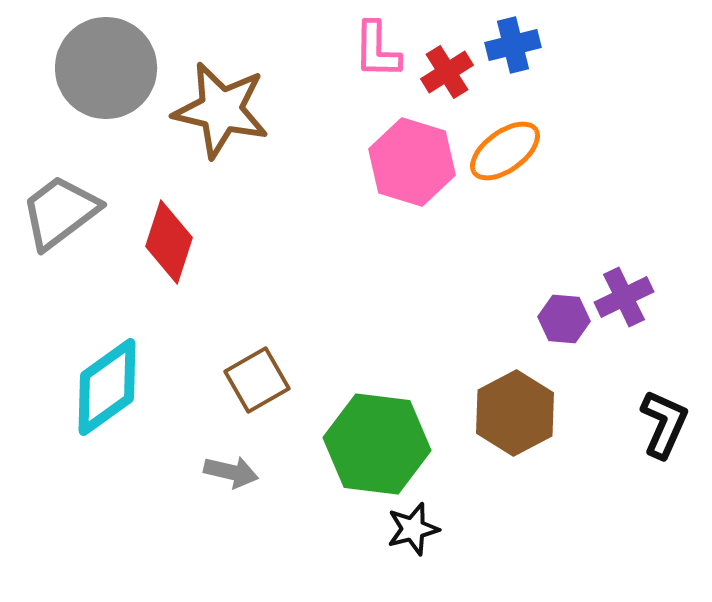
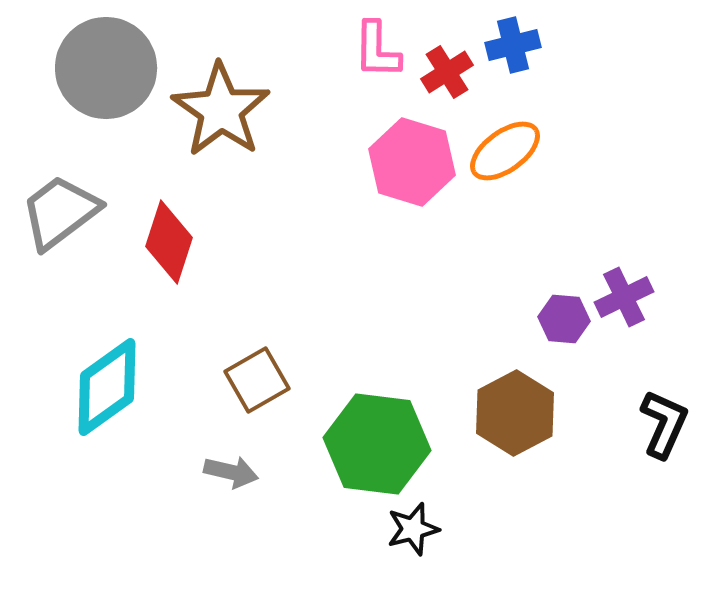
brown star: rotated 22 degrees clockwise
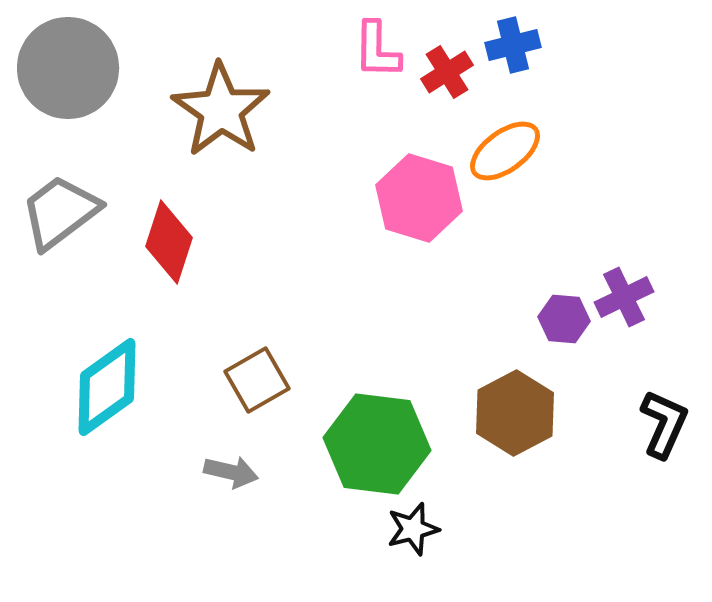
gray circle: moved 38 px left
pink hexagon: moved 7 px right, 36 px down
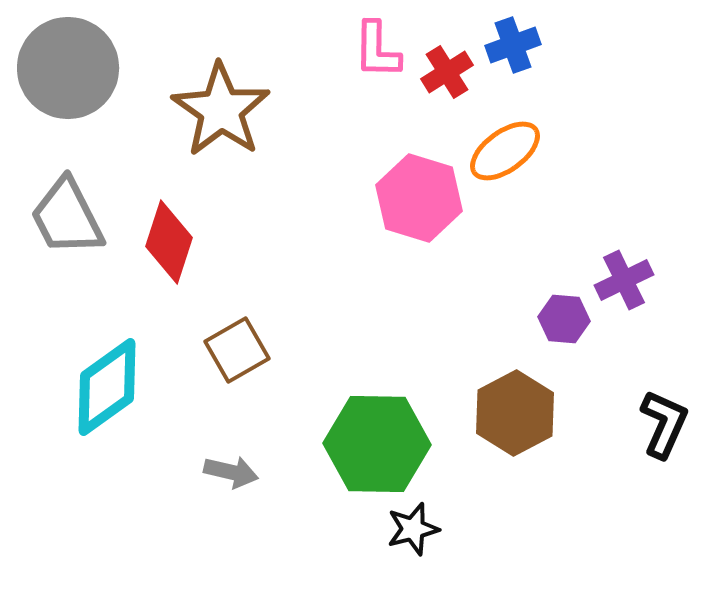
blue cross: rotated 6 degrees counterclockwise
gray trapezoid: moved 7 px right, 5 px down; rotated 80 degrees counterclockwise
purple cross: moved 17 px up
brown square: moved 20 px left, 30 px up
green hexagon: rotated 6 degrees counterclockwise
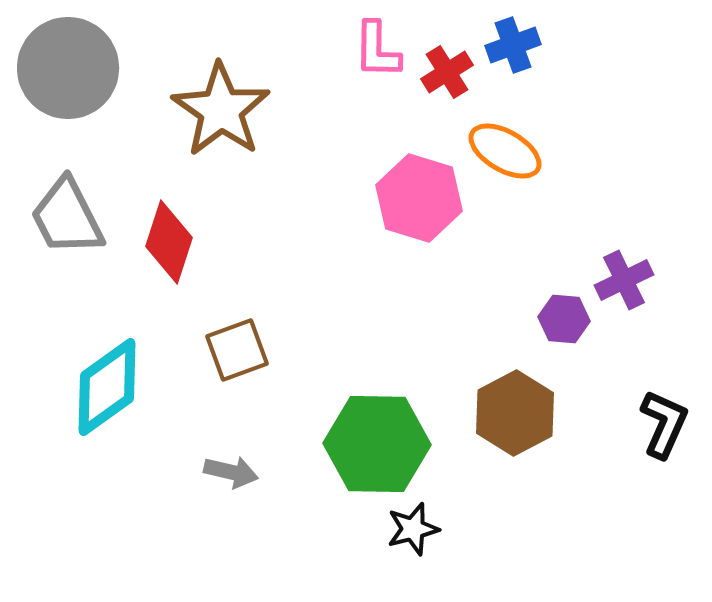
orange ellipse: rotated 66 degrees clockwise
brown square: rotated 10 degrees clockwise
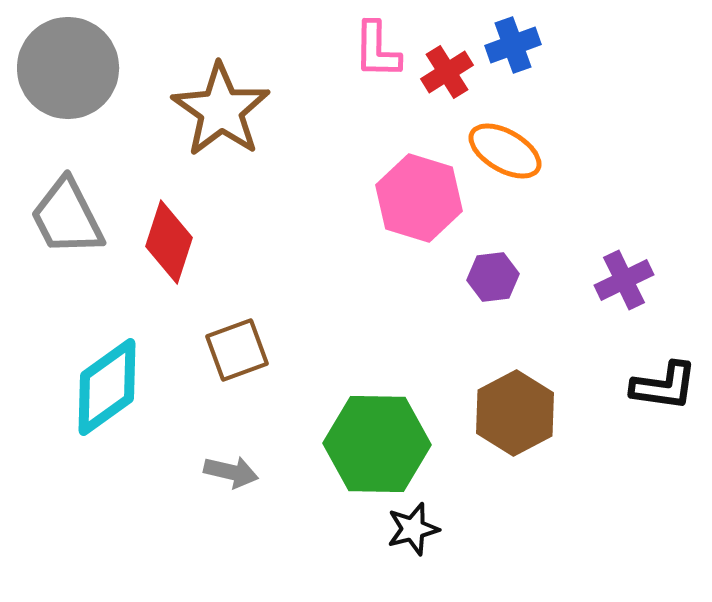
purple hexagon: moved 71 px left, 42 px up; rotated 12 degrees counterclockwise
black L-shape: moved 38 px up; rotated 74 degrees clockwise
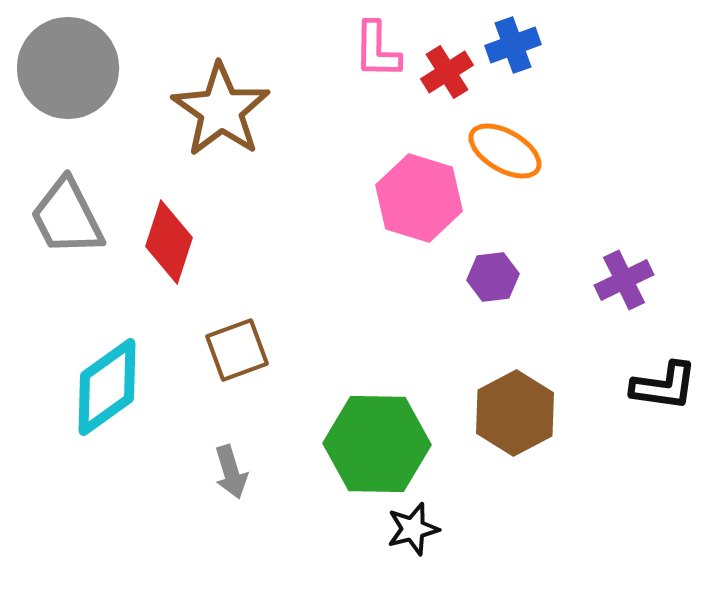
gray arrow: rotated 60 degrees clockwise
